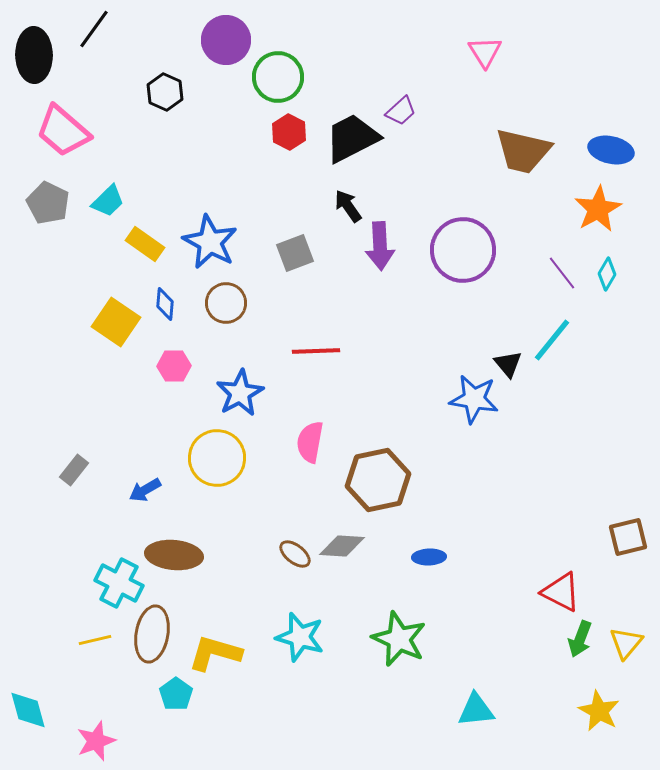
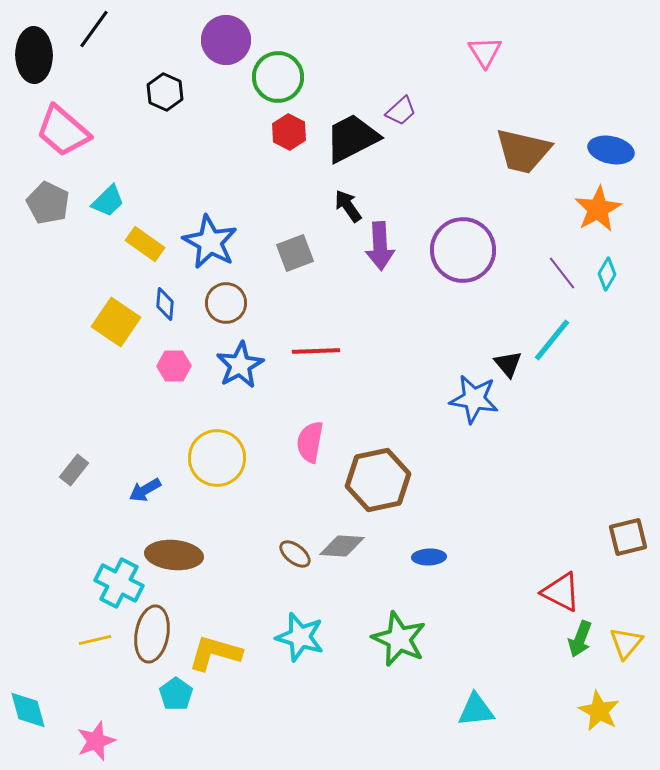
blue star at (240, 393): moved 28 px up
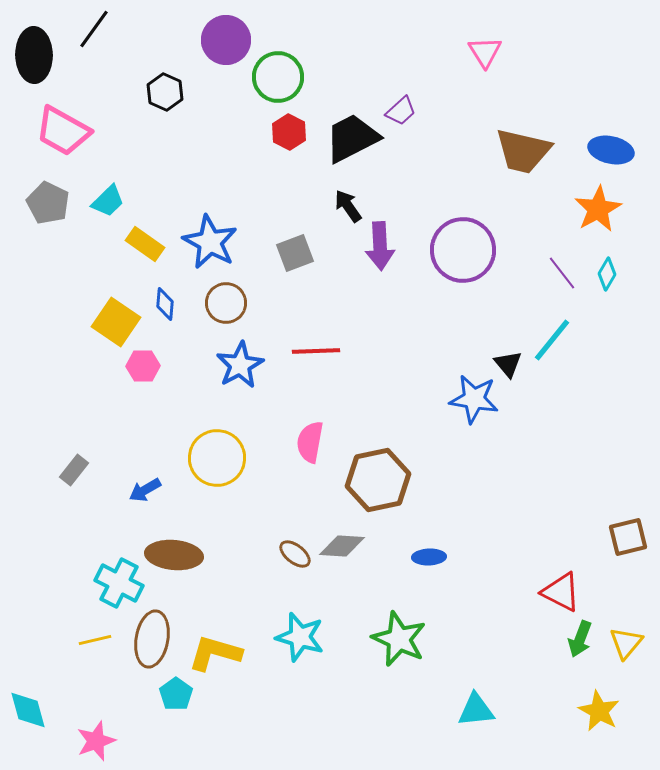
pink trapezoid at (63, 131): rotated 12 degrees counterclockwise
pink hexagon at (174, 366): moved 31 px left
brown ellipse at (152, 634): moved 5 px down
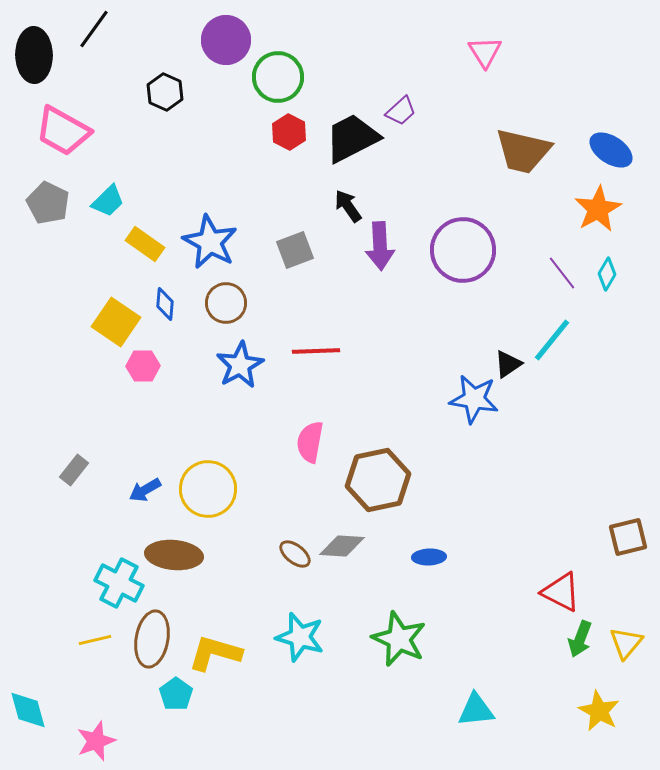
blue ellipse at (611, 150): rotated 21 degrees clockwise
gray square at (295, 253): moved 3 px up
black triangle at (508, 364): rotated 36 degrees clockwise
yellow circle at (217, 458): moved 9 px left, 31 px down
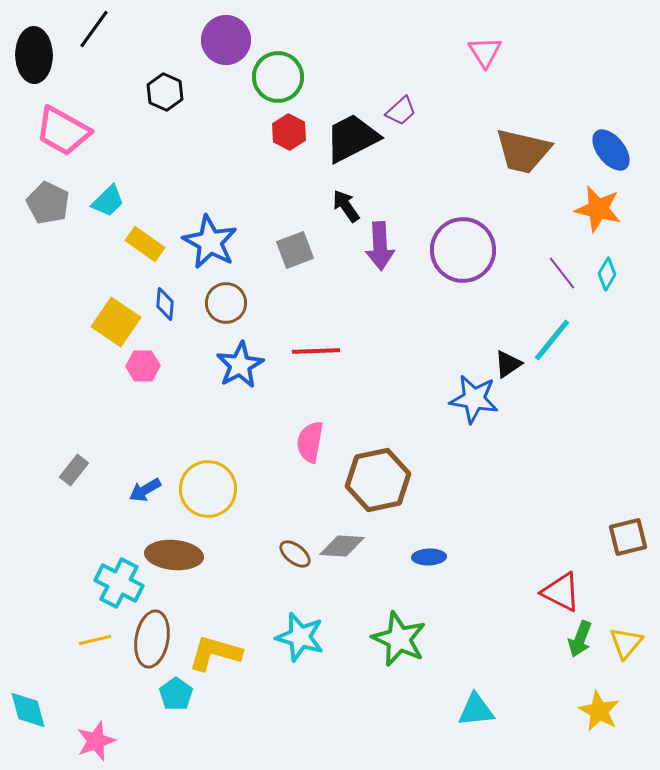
blue ellipse at (611, 150): rotated 18 degrees clockwise
black arrow at (348, 206): moved 2 px left
orange star at (598, 209): rotated 30 degrees counterclockwise
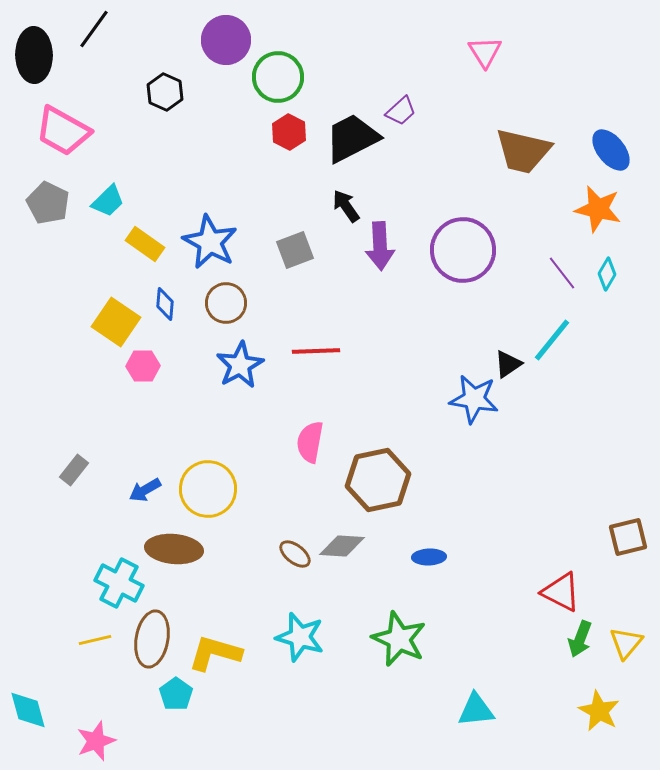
brown ellipse at (174, 555): moved 6 px up
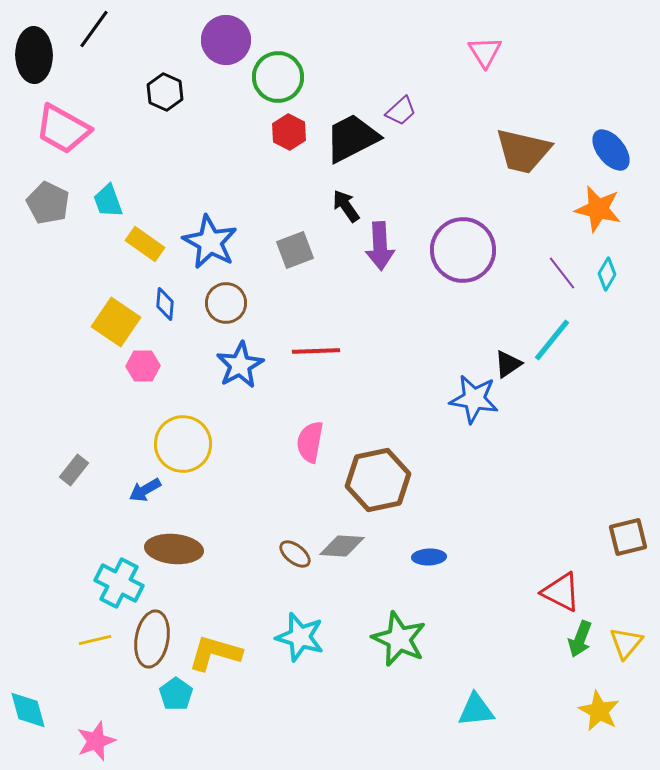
pink trapezoid at (63, 131): moved 2 px up
cyan trapezoid at (108, 201): rotated 114 degrees clockwise
yellow circle at (208, 489): moved 25 px left, 45 px up
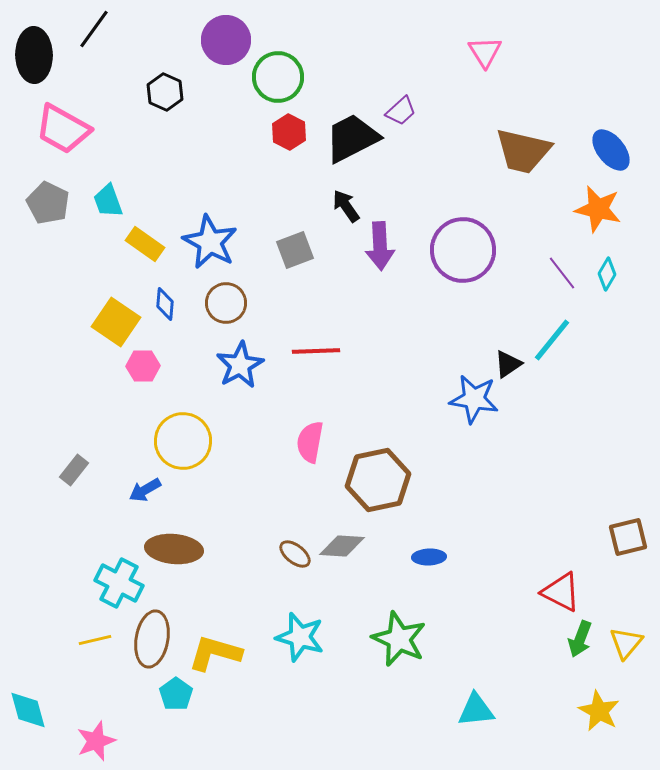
yellow circle at (183, 444): moved 3 px up
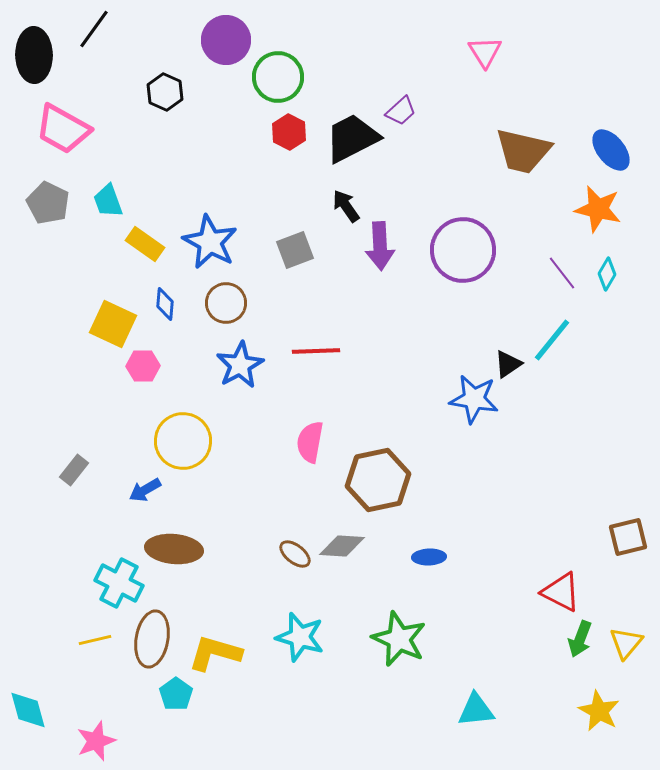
yellow square at (116, 322): moved 3 px left, 2 px down; rotated 9 degrees counterclockwise
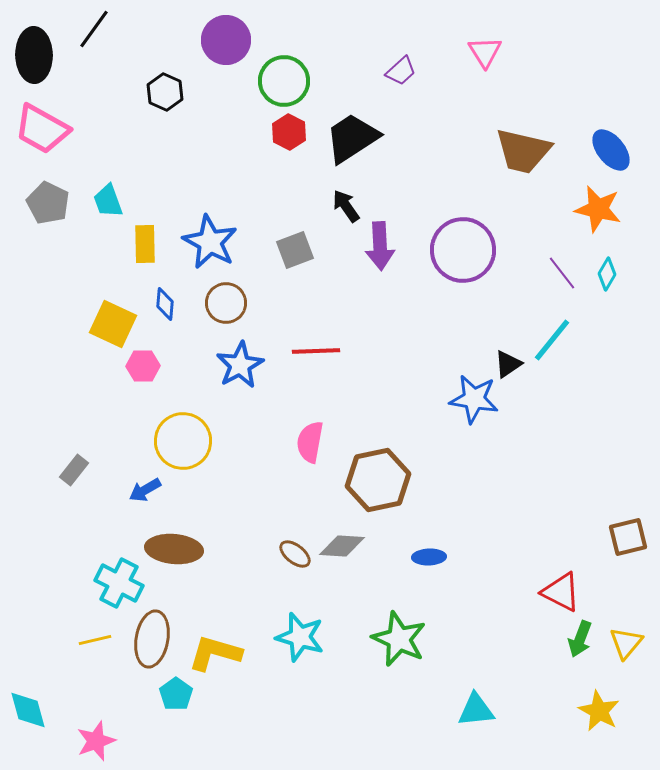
green circle at (278, 77): moved 6 px right, 4 px down
purple trapezoid at (401, 111): moved 40 px up
pink trapezoid at (63, 129): moved 21 px left
black trapezoid at (352, 138): rotated 6 degrees counterclockwise
yellow rectangle at (145, 244): rotated 54 degrees clockwise
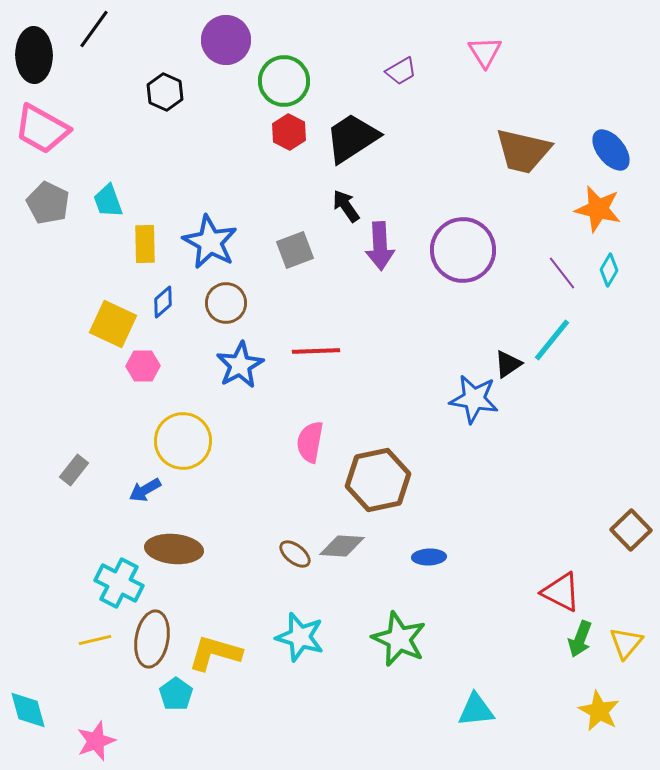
purple trapezoid at (401, 71): rotated 12 degrees clockwise
cyan diamond at (607, 274): moved 2 px right, 4 px up
blue diamond at (165, 304): moved 2 px left, 2 px up; rotated 44 degrees clockwise
brown square at (628, 537): moved 3 px right, 7 px up; rotated 30 degrees counterclockwise
